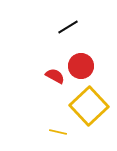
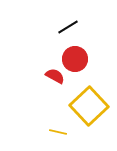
red circle: moved 6 px left, 7 px up
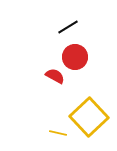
red circle: moved 2 px up
yellow square: moved 11 px down
yellow line: moved 1 px down
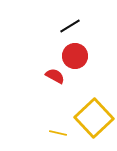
black line: moved 2 px right, 1 px up
red circle: moved 1 px up
yellow square: moved 5 px right, 1 px down
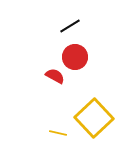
red circle: moved 1 px down
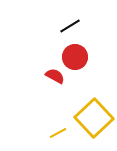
yellow line: rotated 42 degrees counterclockwise
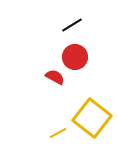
black line: moved 2 px right, 1 px up
red semicircle: moved 1 px down
yellow square: moved 2 px left; rotated 9 degrees counterclockwise
